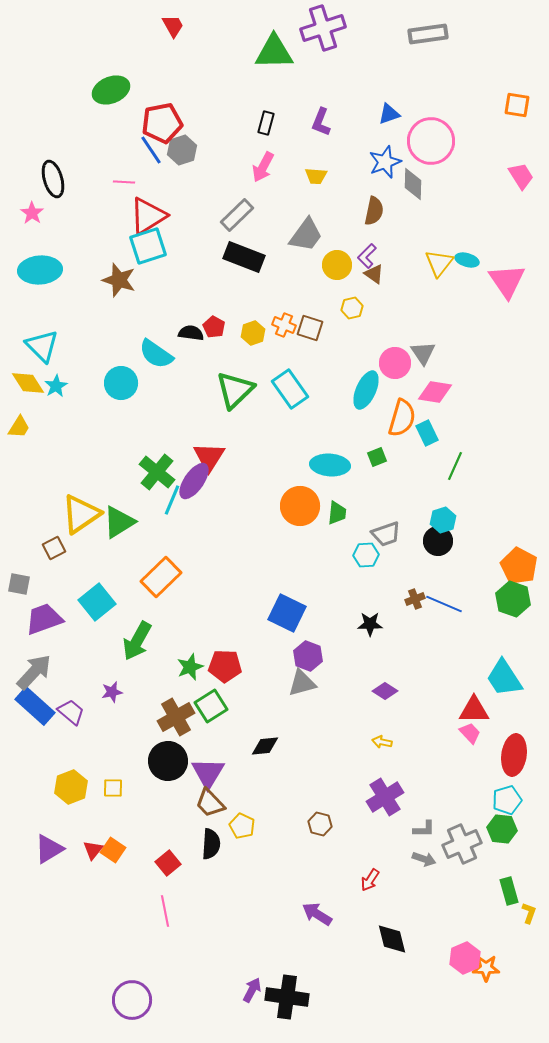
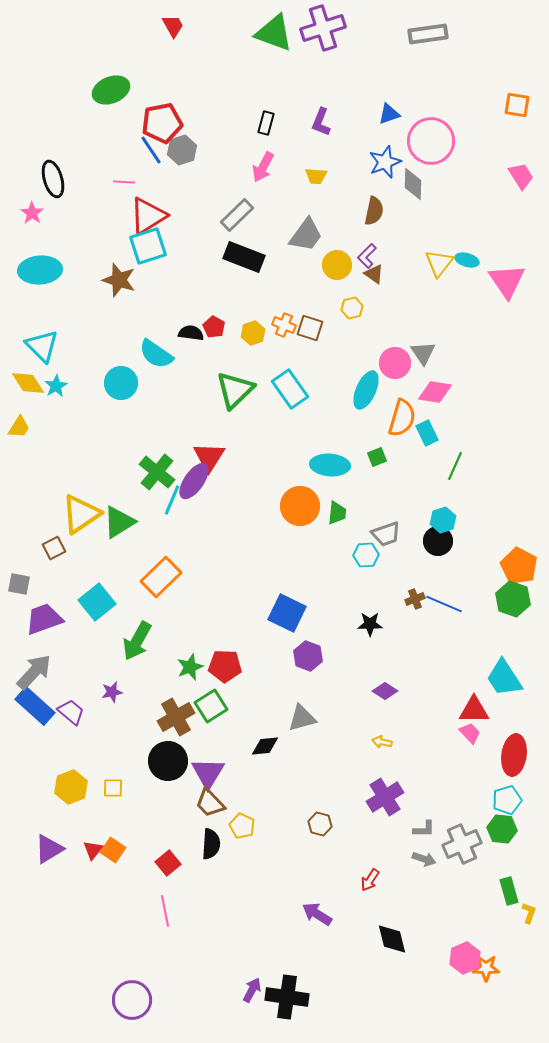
green triangle at (274, 52): moved 19 px up; rotated 21 degrees clockwise
gray triangle at (302, 683): moved 35 px down
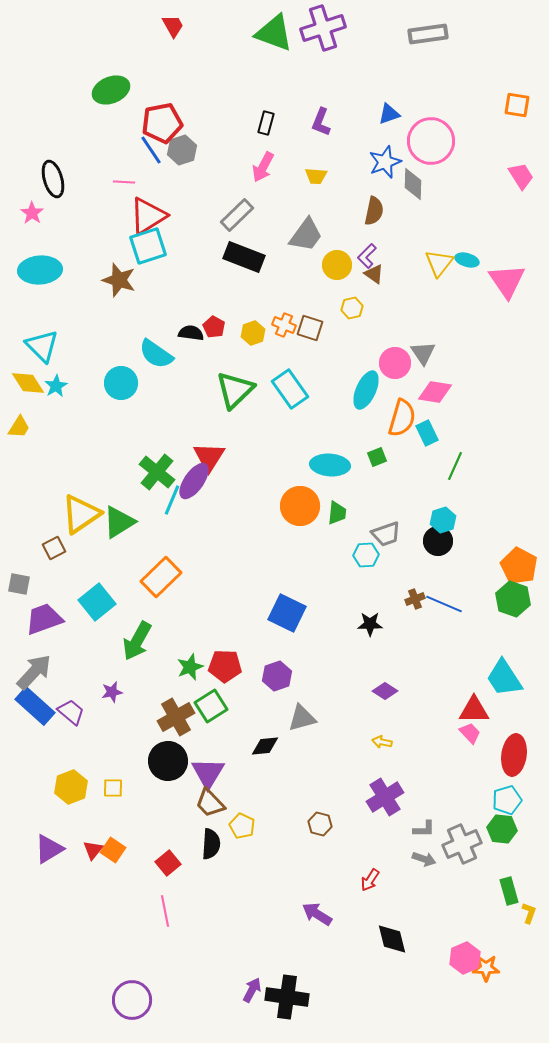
purple hexagon at (308, 656): moved 31 px left, 20 px down; rotated 20 degrees clockwise
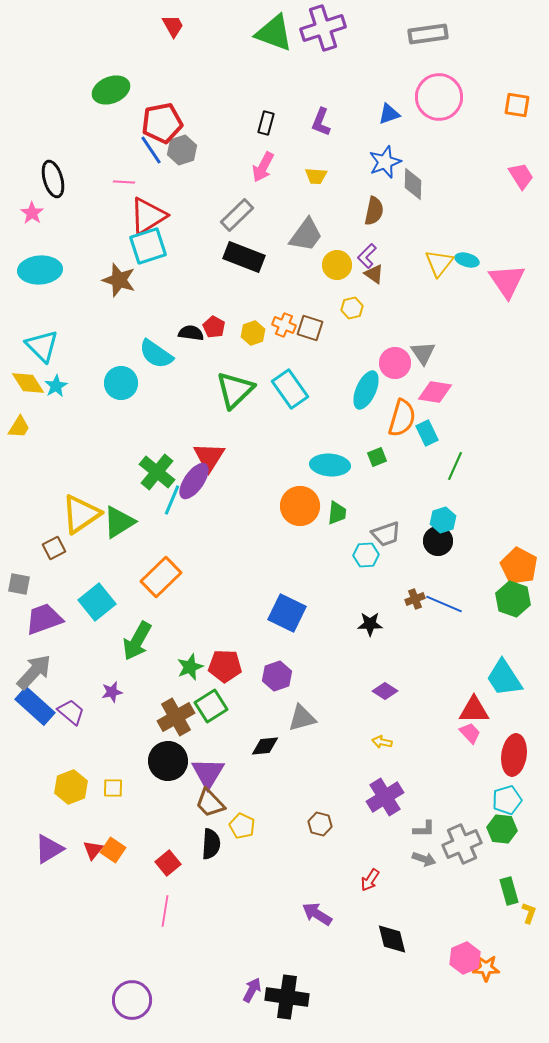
pink circle at (431, 141): moved 8 px right, 44 px up
pink line at (165, 911): rotated 20 degrees clockwise
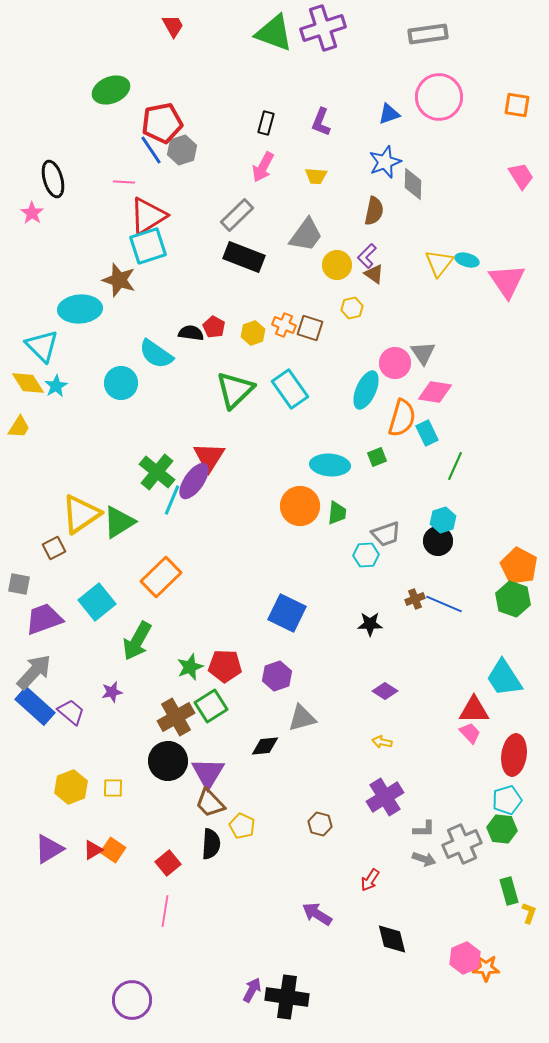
cyan ellipse at (40, 270): moved 40 px right, 39 px down
red triangle at (93, 850): rotated 20 degrees clockwise
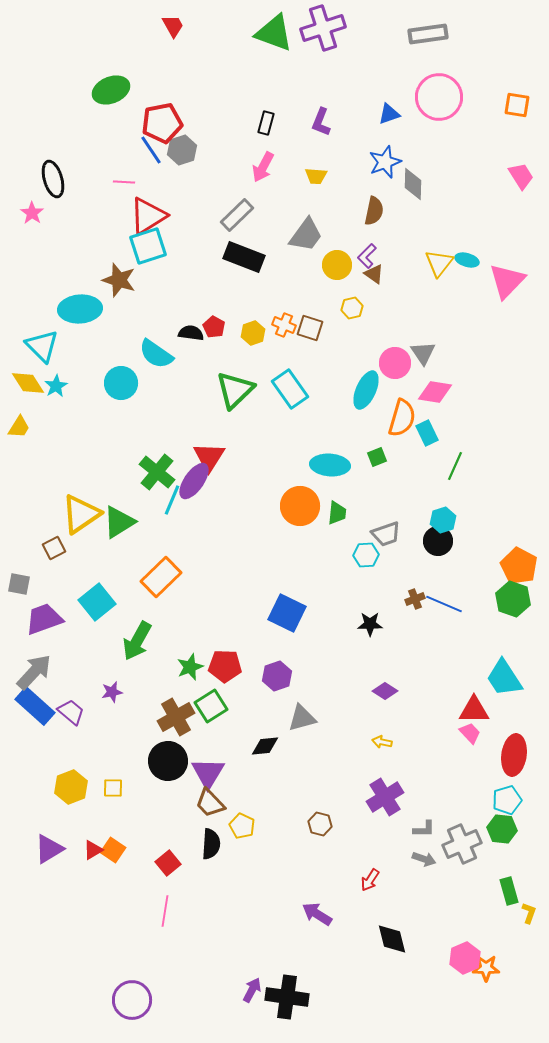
pink triangle at (507, 281): rotated 18 degrees clockwise
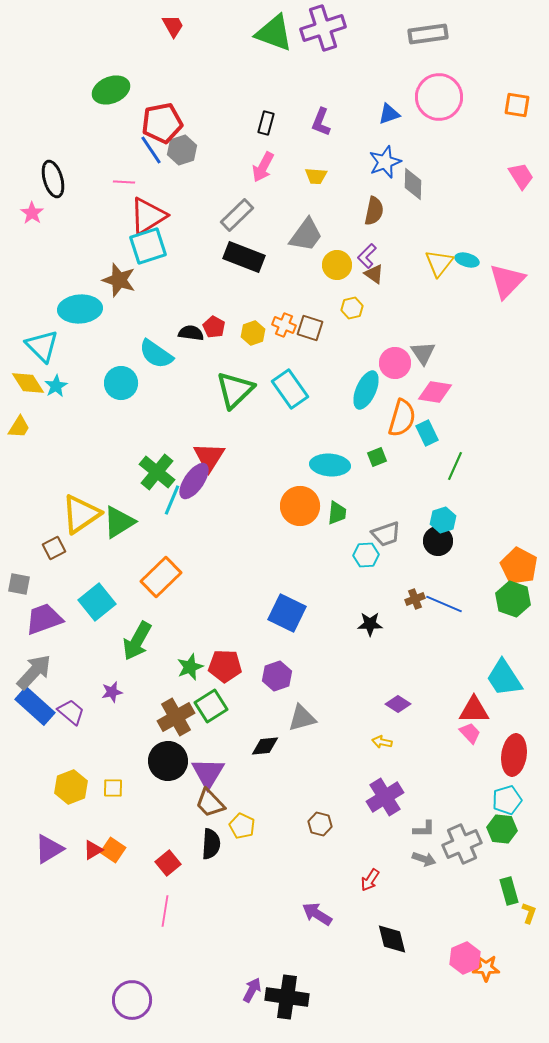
purple diamond at (385, 691): moved 13 px right, 13 px down
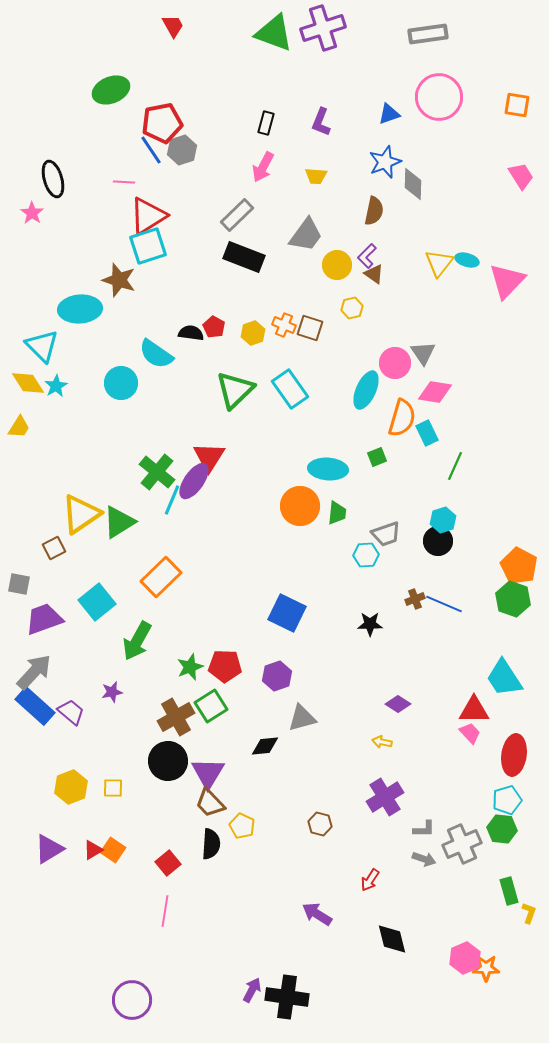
cyan ellipse at (330, 465): moved 2 px left, 4 px down
